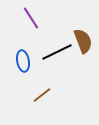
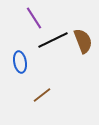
purple line: moved 3 px right
black line: moved 4 px left, 12 px up
blue ellipse: moved 3 px left, 1 px down
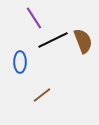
blue ellipse: rotated 10 degrees clockwise
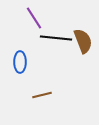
black line: moved 3 px right, 2 px up; rotated 32 degrees clockwise
brown line: rotated 24 degrees clockwise
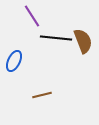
purple line: moved 2 px left, 2 px up
blue ellipse: moved 6 px left, 1 px up; rotated 25 degrees clockwise
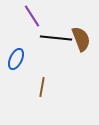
brown semicircle: moved 2 px left, 2 px up
blue ellipse: moved 2 px right, 2 px up
brown line: moved 8 px up; rotated 66 degrees counterclockwise
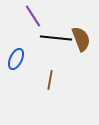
purple line: moved 1 px right
brown line: moved 8 px right, 7 px up
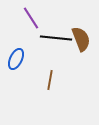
purple line: moved 2 px left, 2 px down
